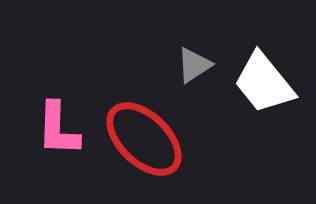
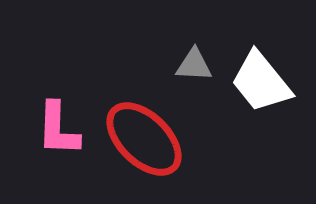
gray triangle: rotated 36 degrees clockwise
white trapezoid: moved 3 px left, 1 px up
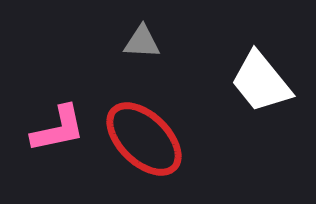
gray triangle: moved 52 px left, 23 px up
pink L-shape: rotated 104 degrees counterclockwise
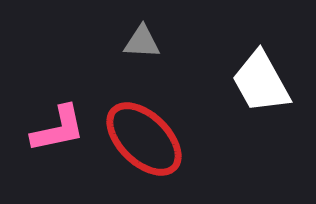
white trapezoid: rotated 10 degrees clockwise
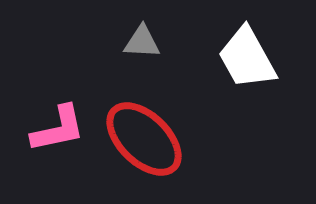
white trapezoid: moved 14 px left, 24 px up
